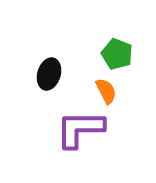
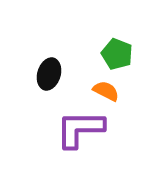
orange semicircle: rotated 36 degrees counterclockwise
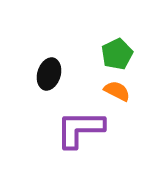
green pentagon: rotated 24 degrees clockwise
orange semicircle: moved 11 px right
